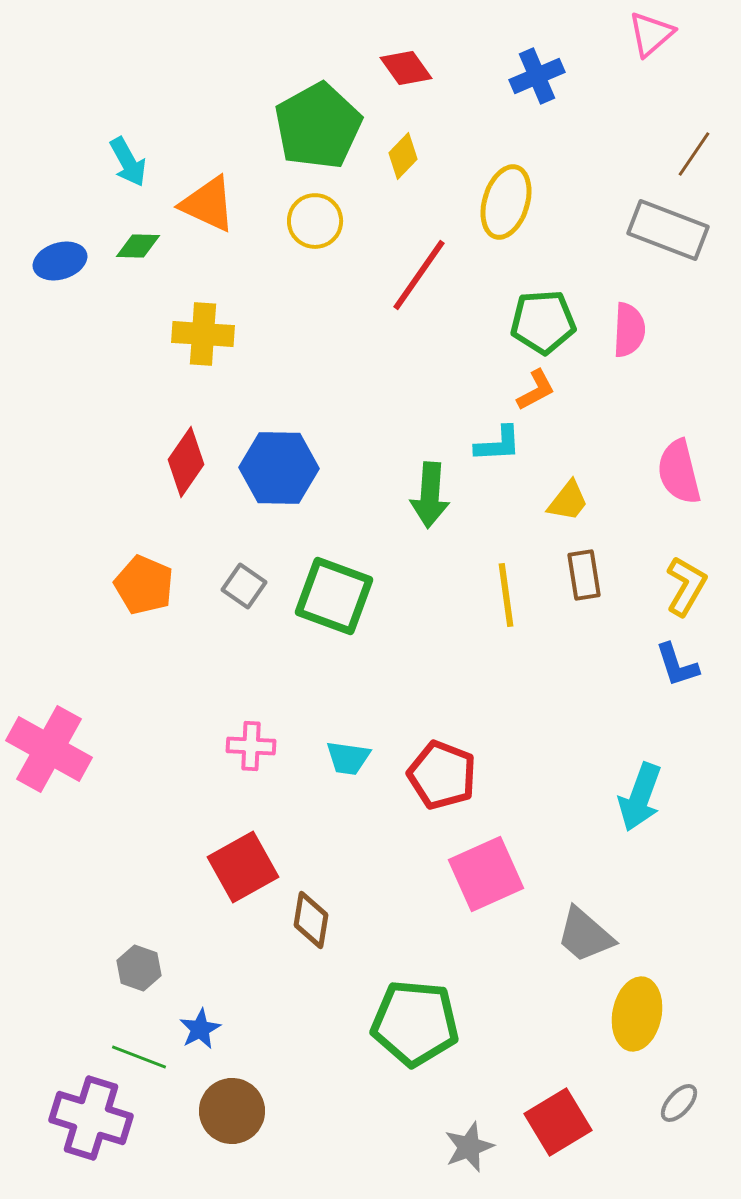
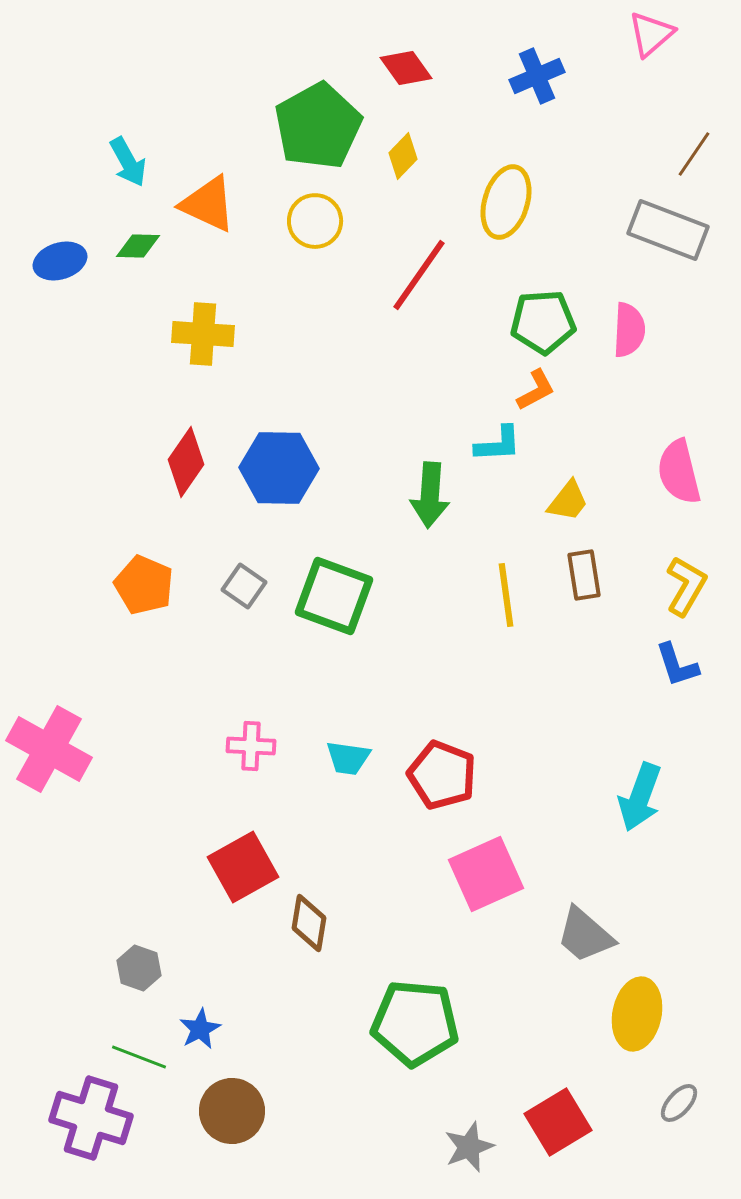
brown diamond at (311, 920): moved 2 px left, 3 px down
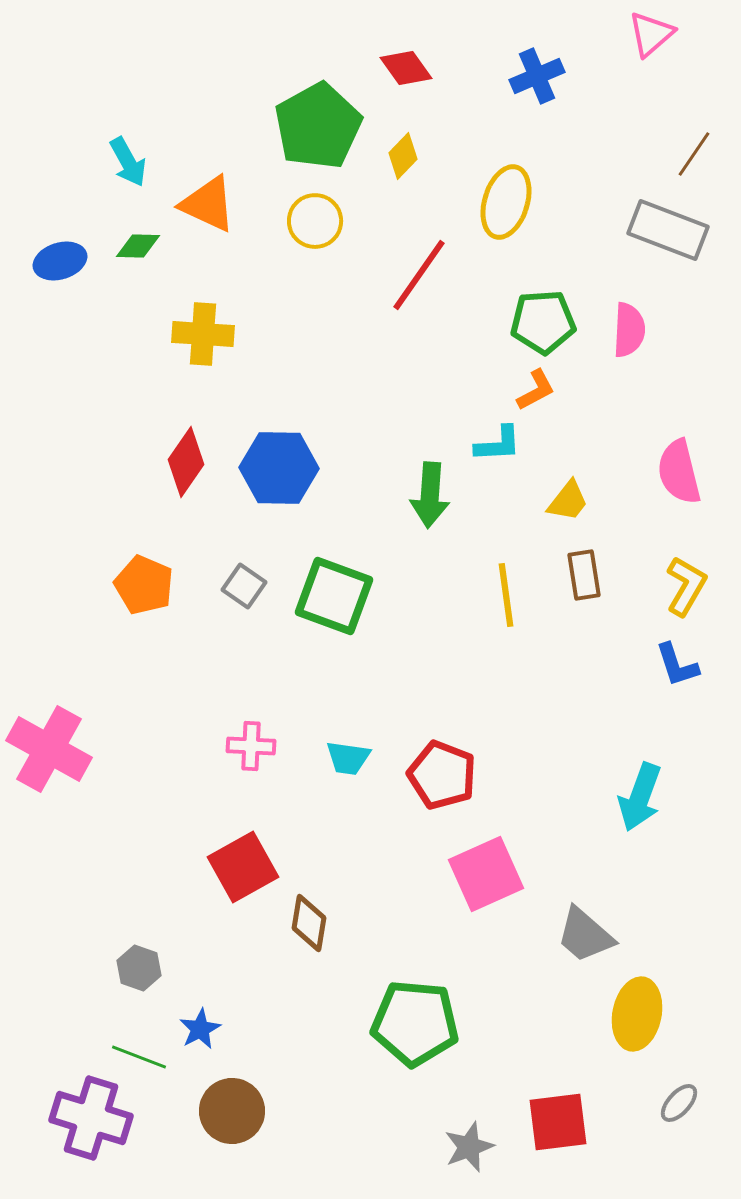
red square at (558, 1122): rotated 24 degrees clockwise
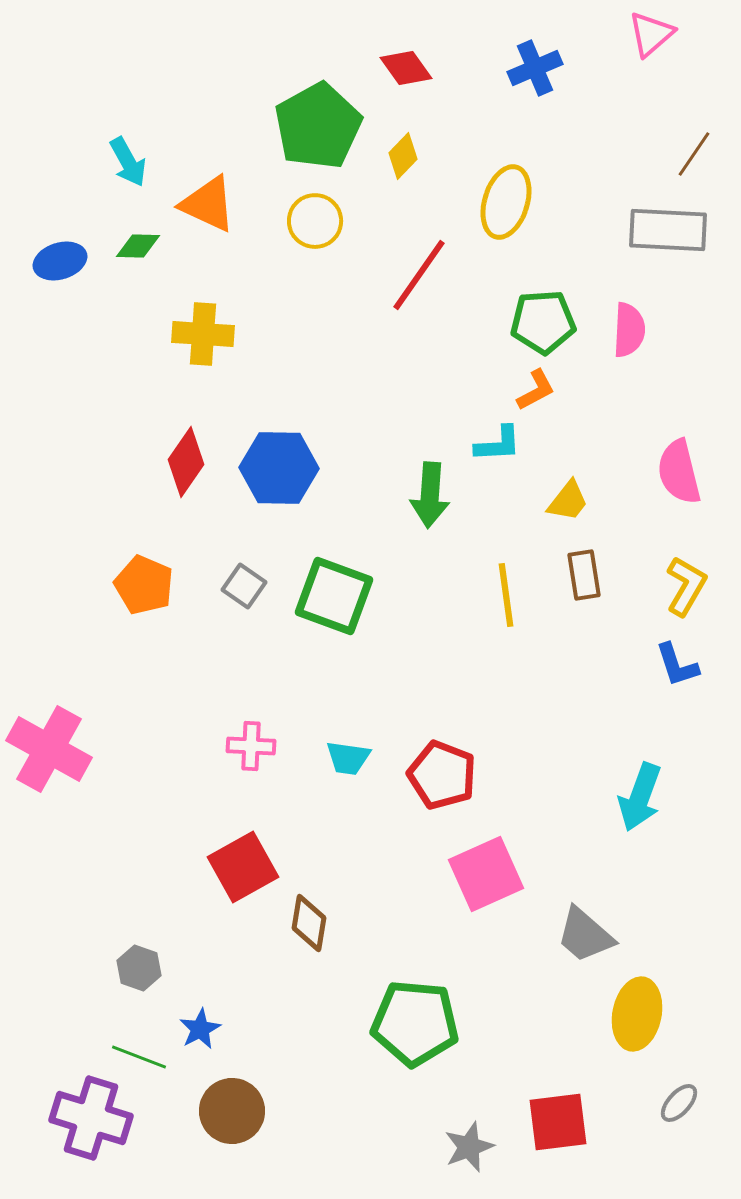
blue cross at (537, 76): moved 2 px left, 8 px up
gray rectangle at (668, 230): rotated 18 degrees counterclockwise
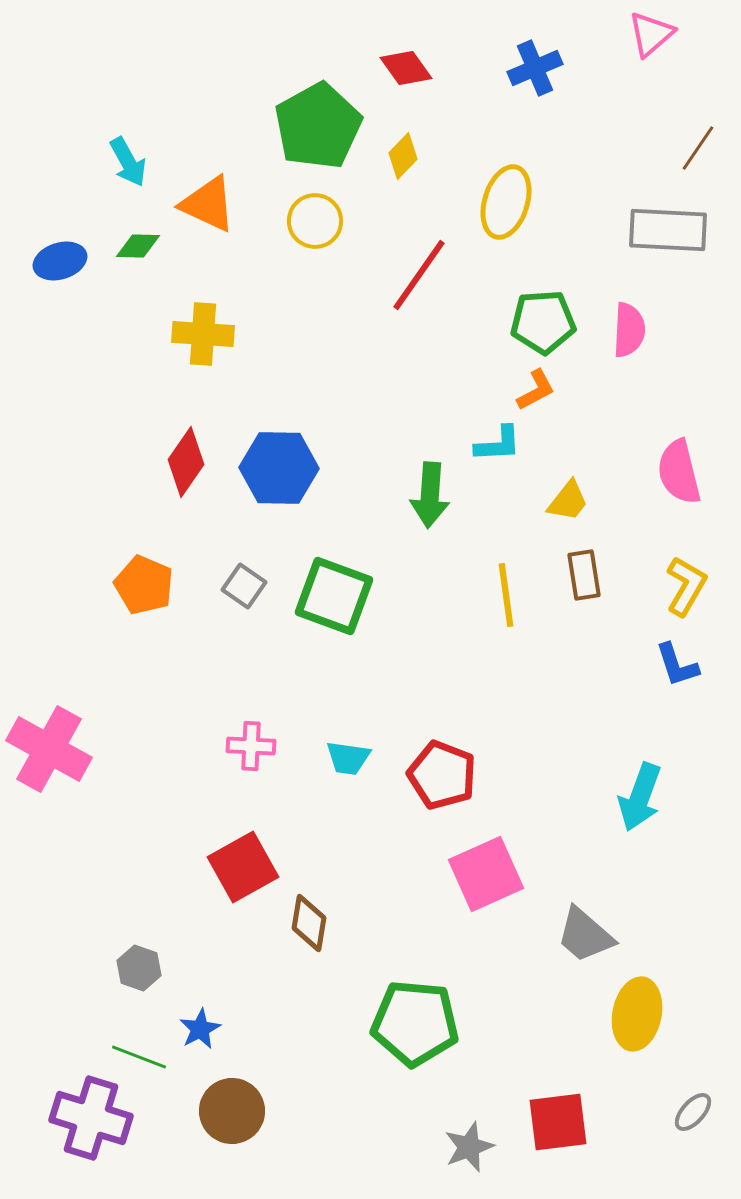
brown line at (694, 154): moved 4 px right, 6 px up
gray ellipse at (679, 1103): moved 14 px right, 9 px down
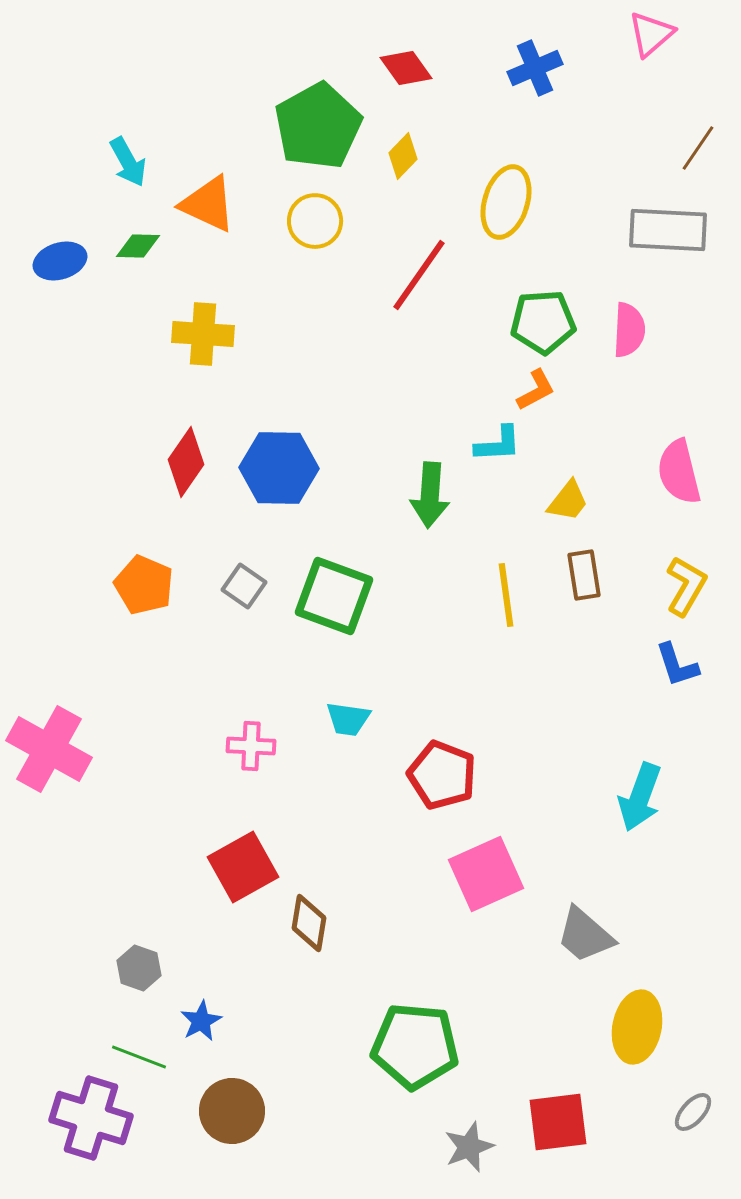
cyan trapezoid at (348, 758): moved 39 px up
yellow ellipse at (637, 1014): moved 13 px down
green pentagon at (415, 1023): moved 23 px down
blue star at (200, 1029): moved 1 px right, 8 px up
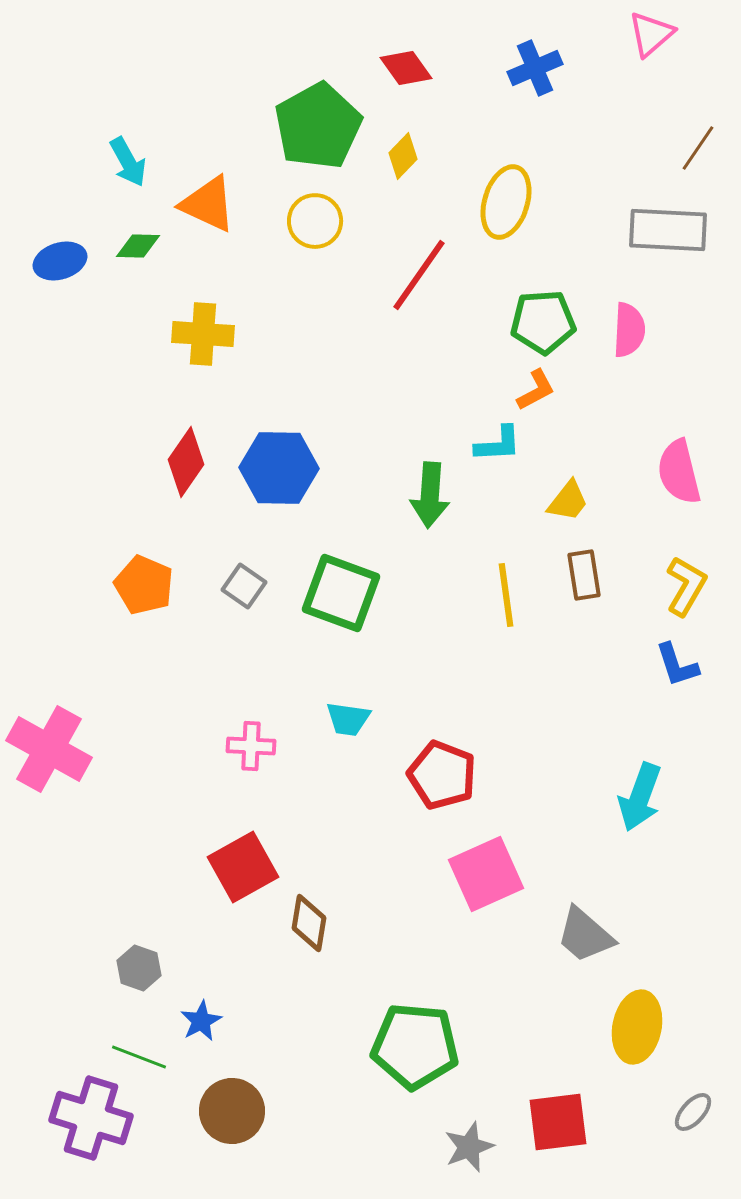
green square at (334, 596): moved 7 px right, 3 px up
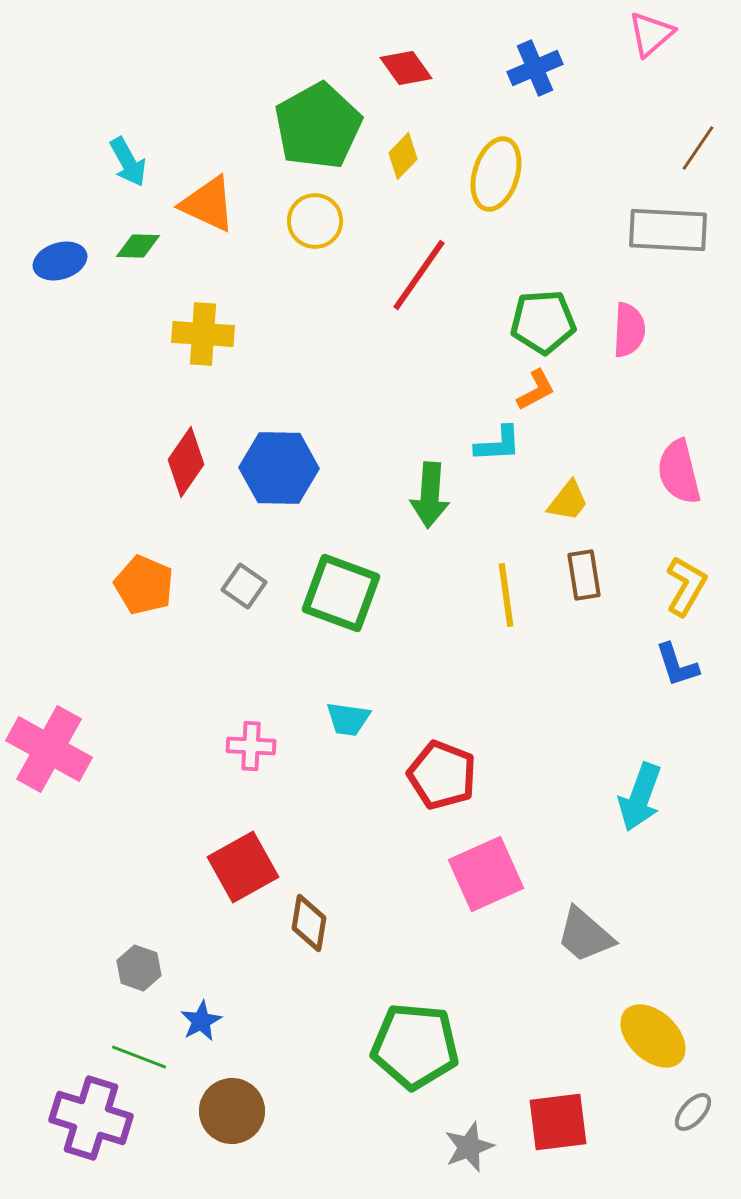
yellow ellipse at (506, 202): moved 10 px left, 28 px up
yellow ellipse at (637, 1027): moved 16 px right, 9 px down; rotated 58 degrees counterclockwise
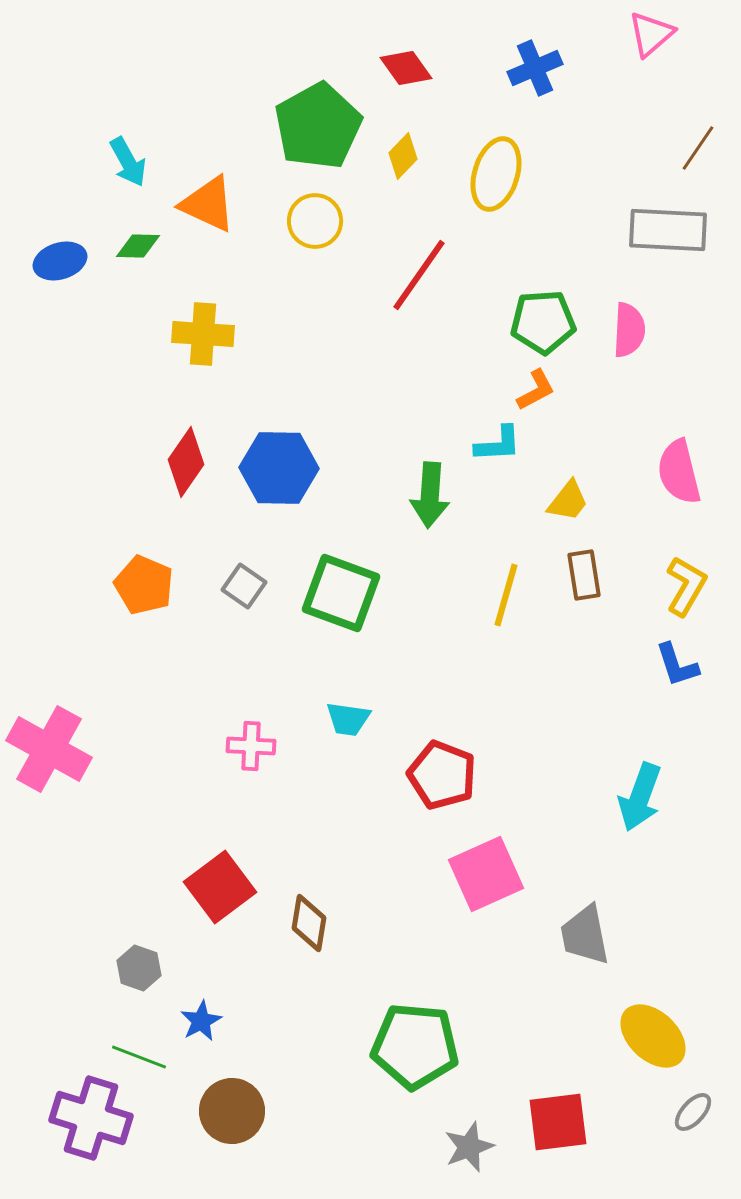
yellow line at (506, 595): rotated 24 degrees clockwise
red square at (243, 867): moved 23 px left, 20 px down; rotated 8 degrees counterclockwise
gray trapezoid at (585, 935): rotated 38 degrees clockwise
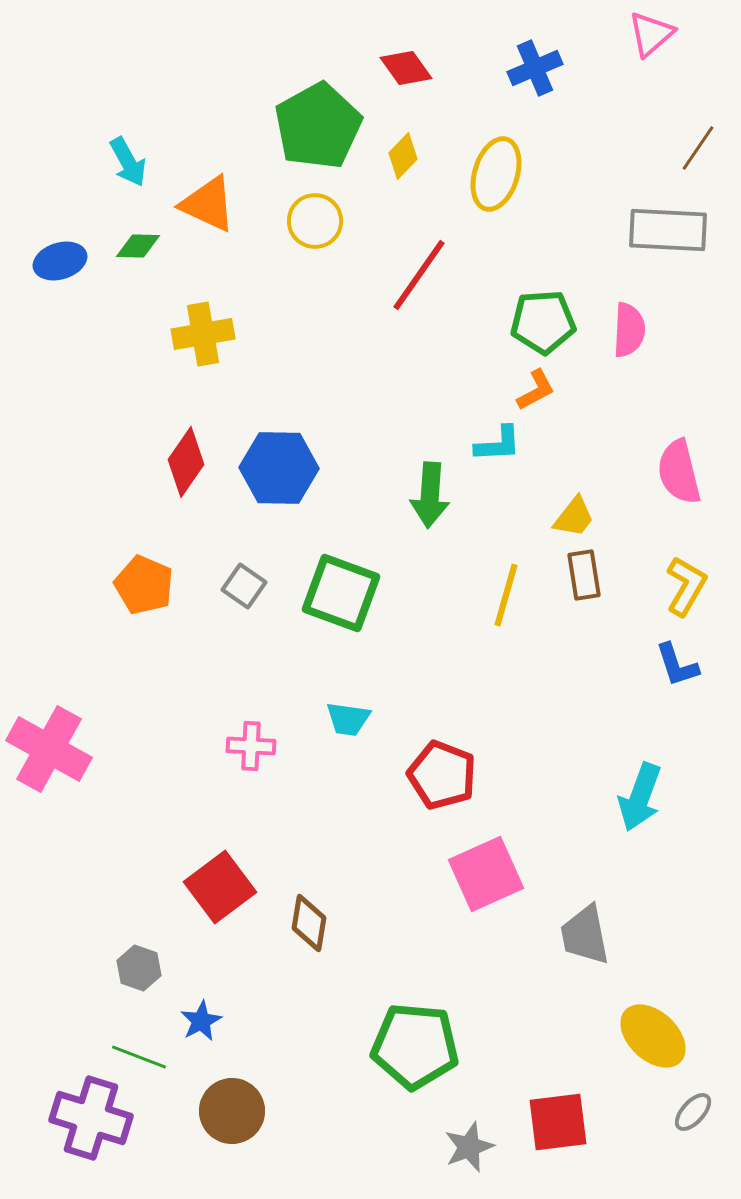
yellow cross at (203, 334): rotated 14 degrees counterclockwise
yellow trapezoid at (568, 501): moved 6 px right, 16 px down
